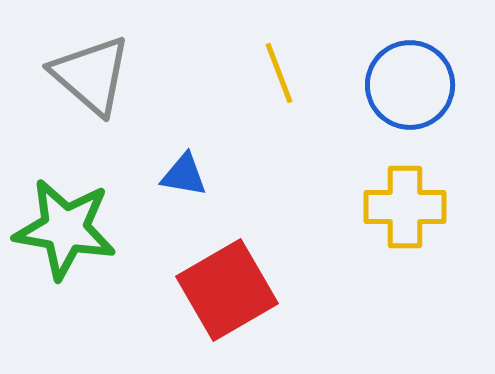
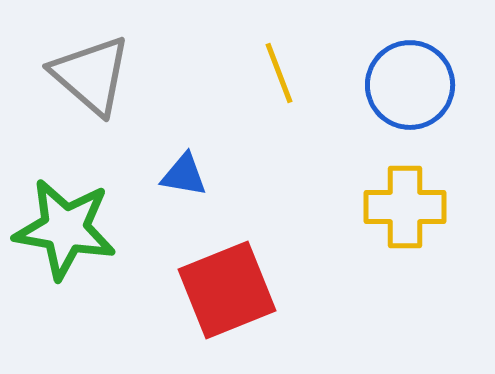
red square: rotated 8 degrees clockwise
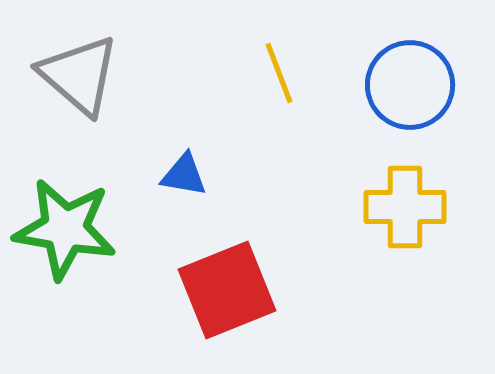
gray triangle: moved 12 px left
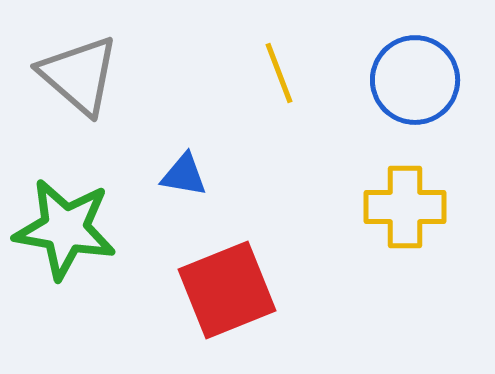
blue circle: moved 5 px right, 5 px up
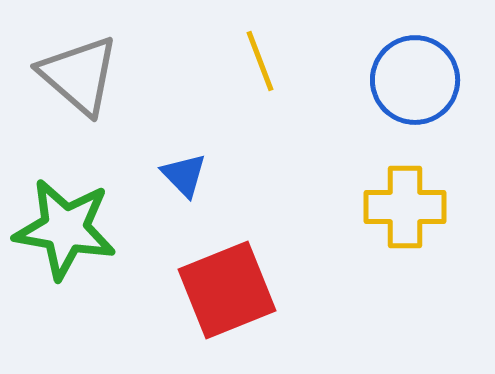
yellow line: moved 19 px left, 12 px up
blue triangle: rotated 36 degrees clockwise
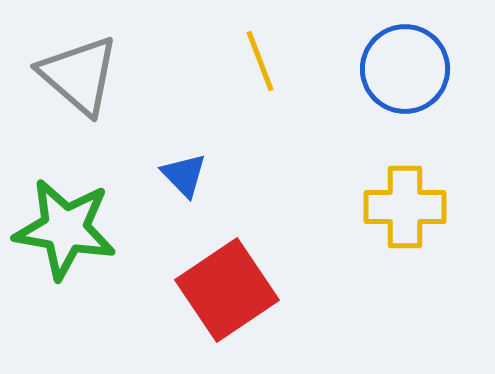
blue circle: moved 10 px left, 11 px up
red square: rotated 12 degrees counterclockwise
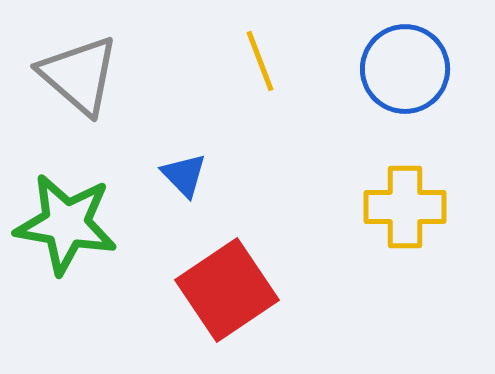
green star: moved 1 px right, 5 px up
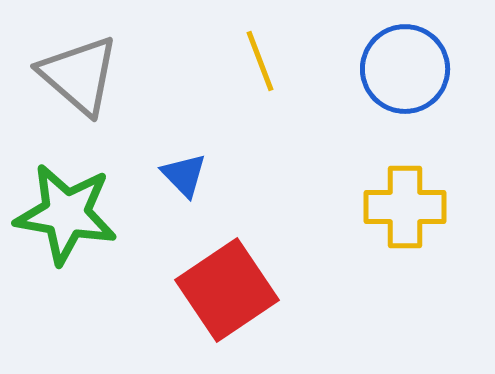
green star: moved 10 px up
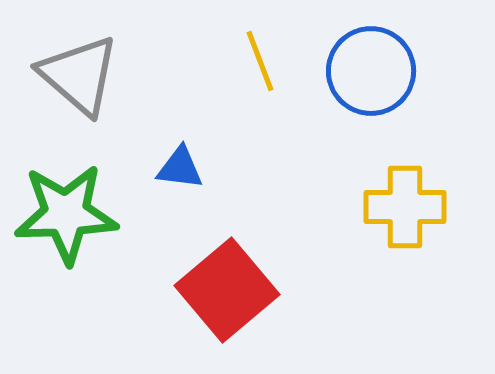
blue circle: moved 34 px left, 2 px down
blue triangle: moved 4 px left, 7 px up; rotated 39 degrees counterclockwise
green star: rotated 12 degrees counterclockwise
red square: rotated 6 degrees counterclockwise
